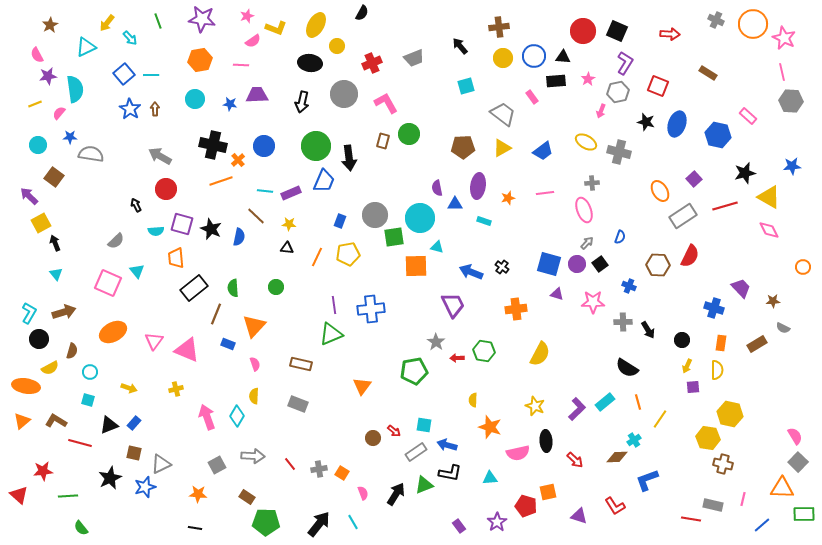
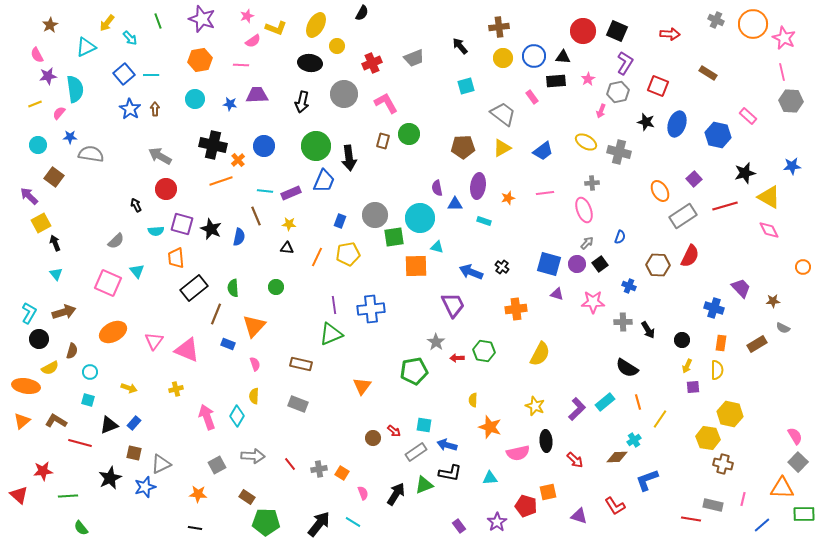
purple star at (202, 19): rotated 12 degrees clockwise
brown line at (256, 216): rotated 24 degrees clockwise
cyan line at (353, 522): rotated 28 degrees counterclockwise
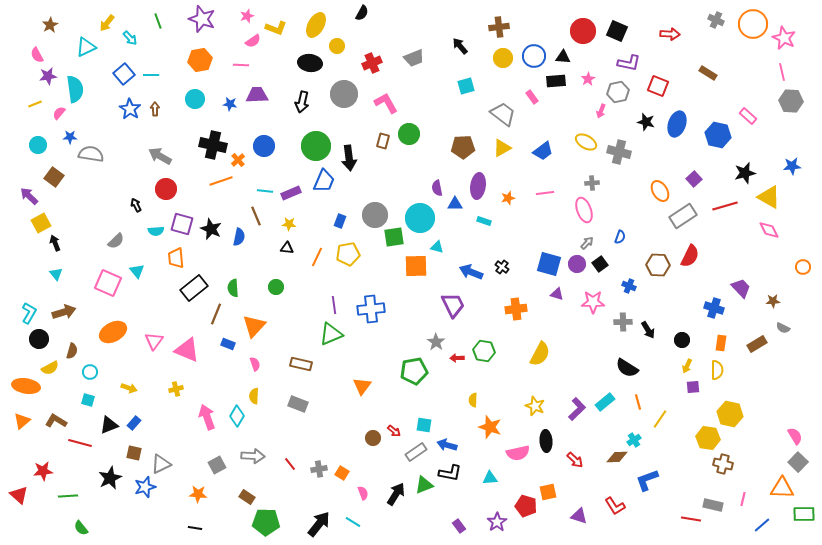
purple L-shape at (625, 63): moved 4 px right; rotated 70 degrees clockwise
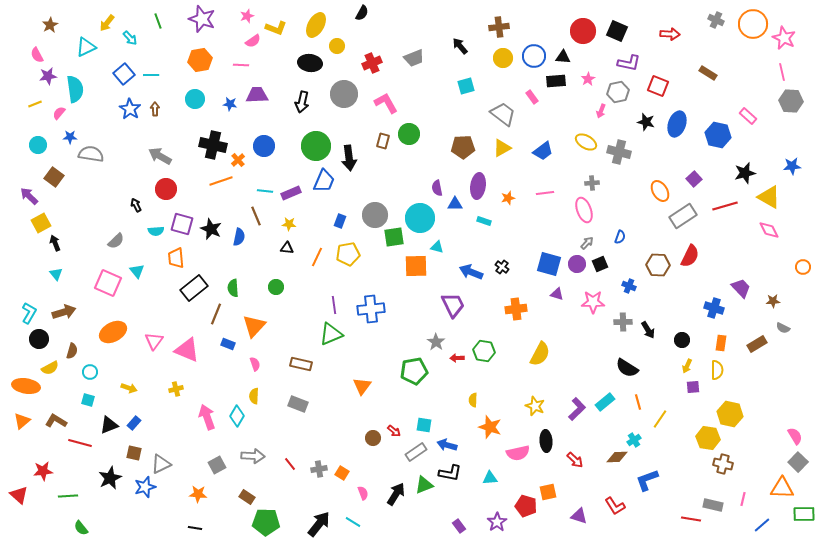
black square at (600, 264): rotated 14 degrees clockwise
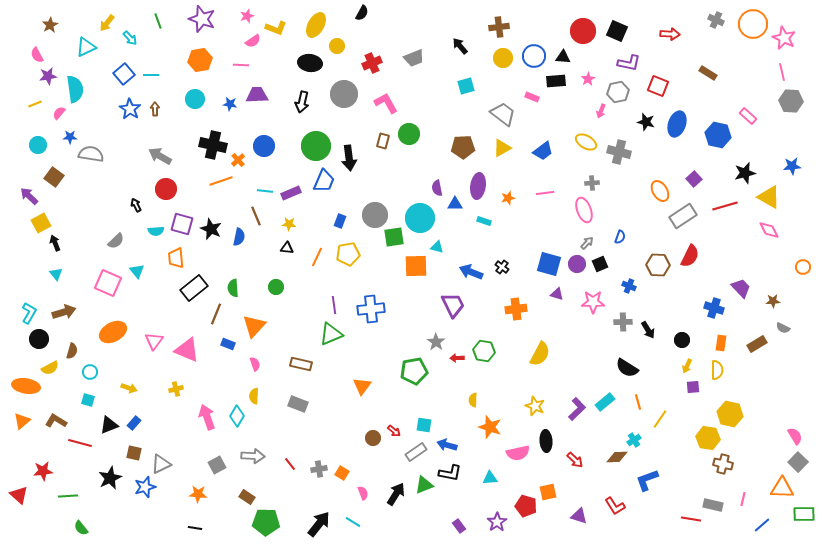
pink rectangle at (532, 97): rotated 32 degrees counterclockwise
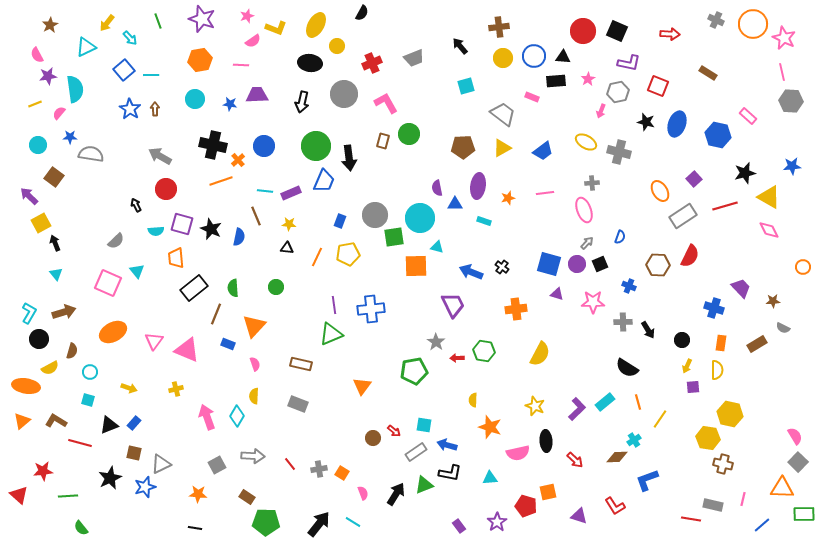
blue square at (124, 74): moved 4 px up
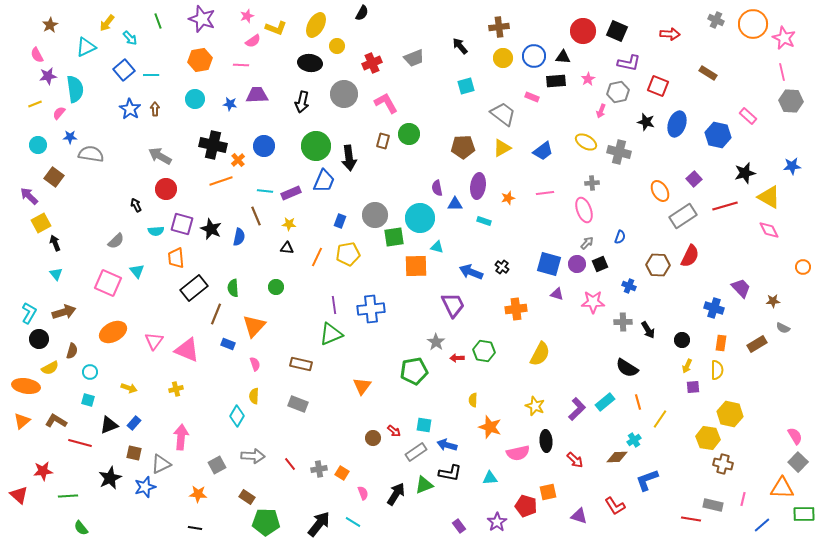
pink arrow at (207, 417): moved 26 px left, 20 px down; rotated 25 degrees clockwise
